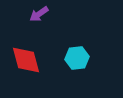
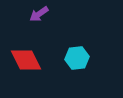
red diamond: rotated 12 degrees counterclockwise
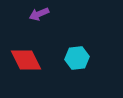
purple arrow: rotated 12 degrees clockwise
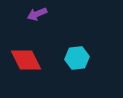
purple arrow: moved 2 px left
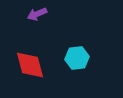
red diamond: moved 4 px right, 5 px down; rotated 12 degrees clockwise
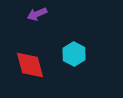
cyan hexagon: moved 3 px left, 4 px up; rotated 25 degrees counterclockwise
